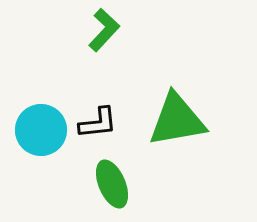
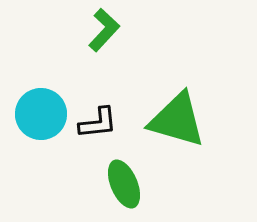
green triangle: rotated 26 degrees clockwise
cyan circle: moved 16 px up
green ellipse: moved 12 px right
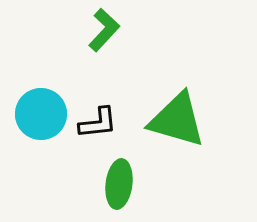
green ellipse: moved 5 px left; rotated 30 degrees clockwise
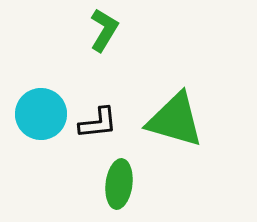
green L-shape: rotated 12 degrees counterclockwise
green triangle: moved 2 px left
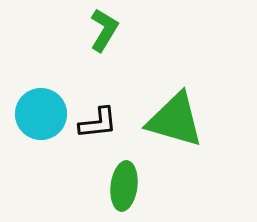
green ellipse: moved 5 px right, 2 px down
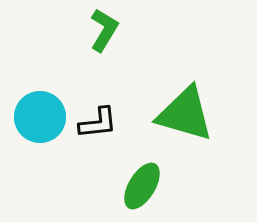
cyan circle: moved 1 px left, 3 px down
green triangle: moved 10 px right, 6 px up
green ellipse: moved 18 px right; rotated 24 degrees clockwise
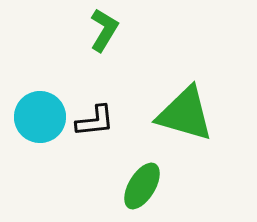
black L-shape: moved 3 px left, 2 px up
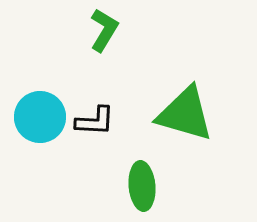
black L-shape: rotated 9 degrees clockwise
green ellipse: rotated 36 degrees counterclockwise
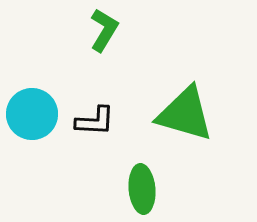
cyan circle: moved 8 px left, 3 px up
green ellipse: moved 3 px down
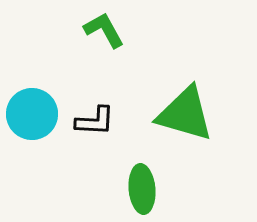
green L-shape: rotated 60 degrees counterclockwise
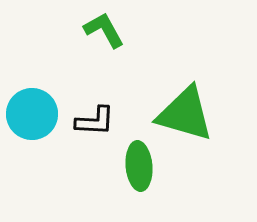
green ellipse: moved 3 px left, 23 px up
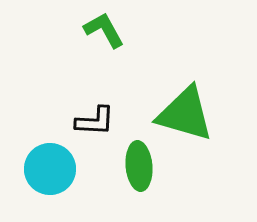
cyan circle: moved 18 px right, 55 px down
